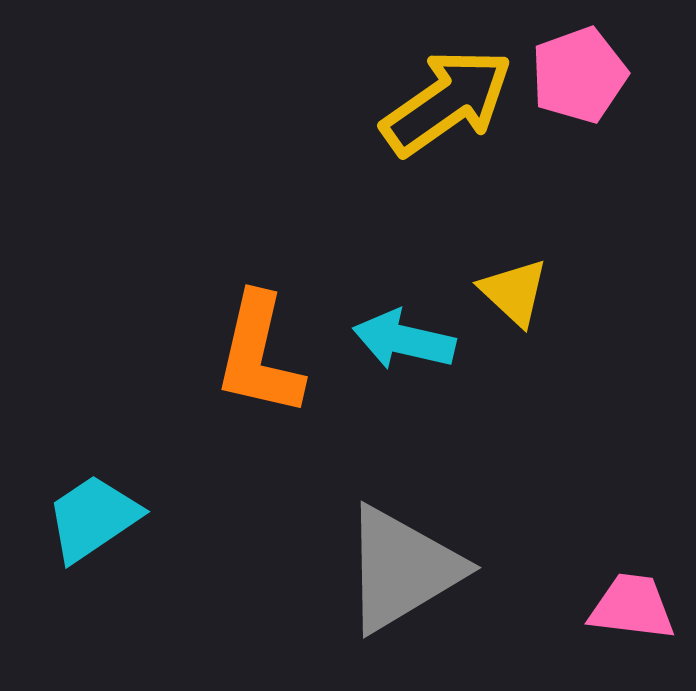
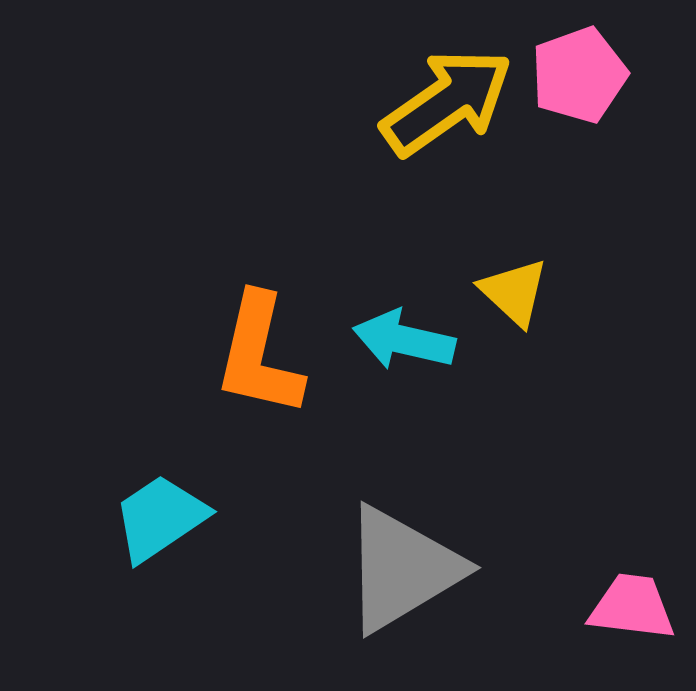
cyan trapezoid: moved 67 px right
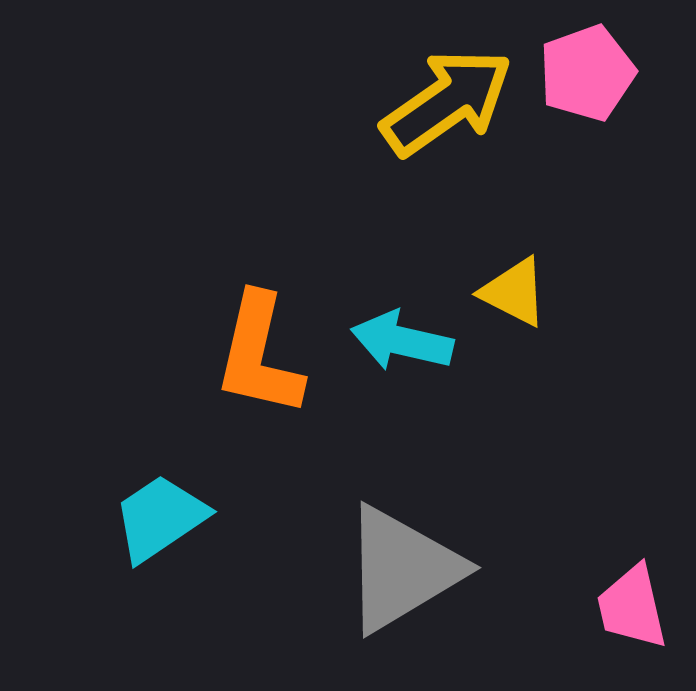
pink pentagon: moved 8 px right, 2 px up
yellow triangle: rotated 16 degrees counterclockwise
cyan arrow: moved 2 px left, 1 px down
pink trapezoid: rotated 110 degrees counterclockwise
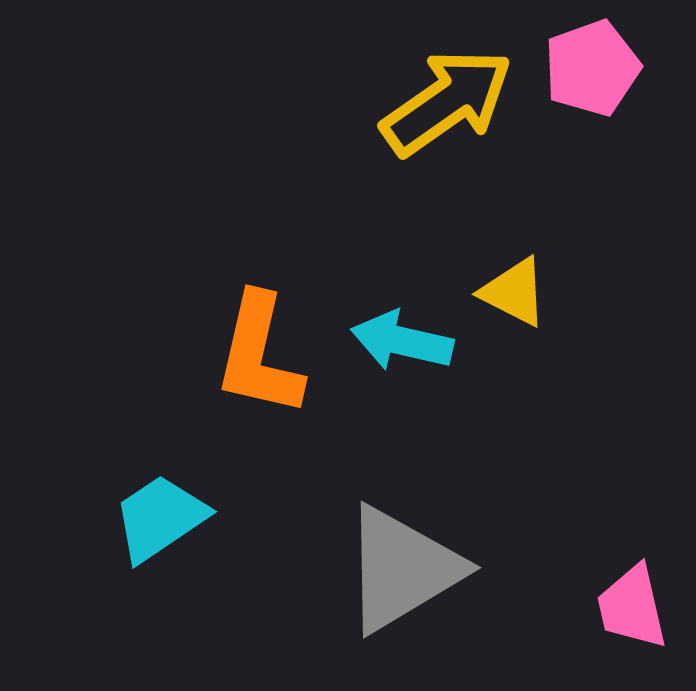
pink pentagon: moved 5 px right, 5 px up
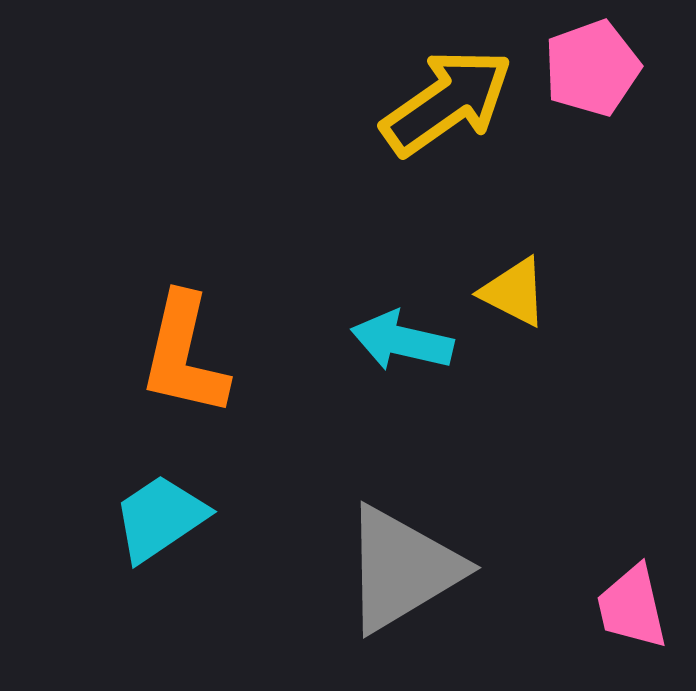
orange L-shape: moved 75 px left
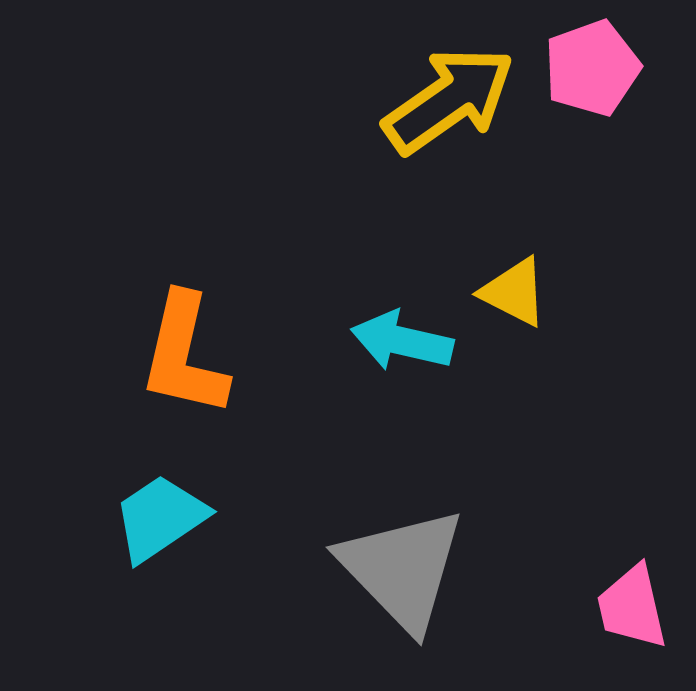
yellow arrow: moved 2 px right, 2 px up
gray triangle: rotated 43 degrees counterclockwise
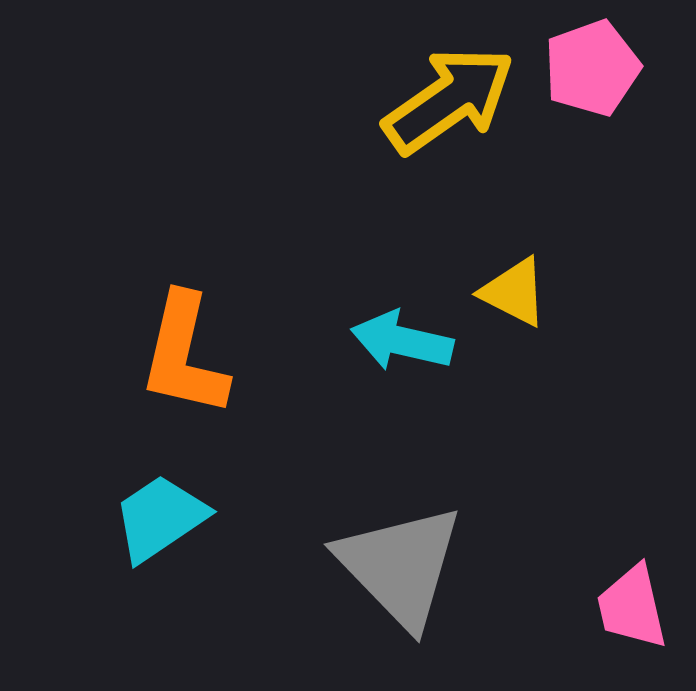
gray triangle: moved 2 px left, 3 px up
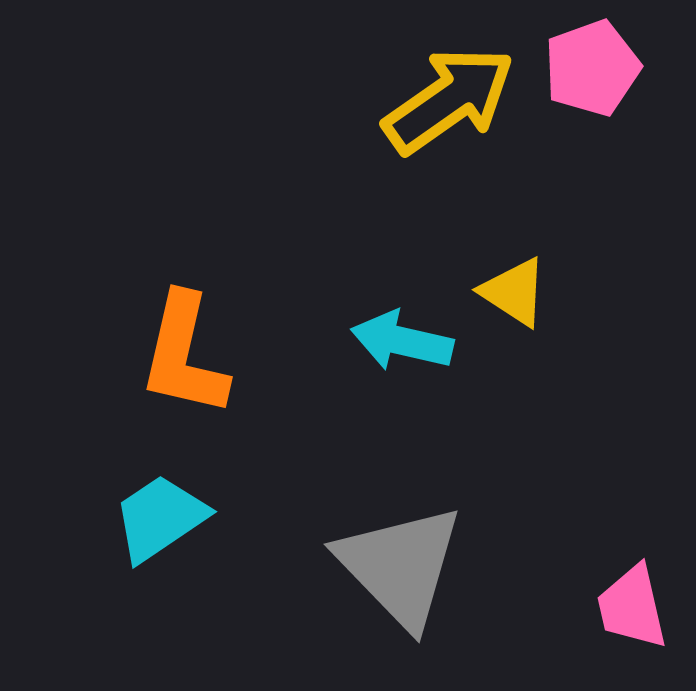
yellow triangle: rotated 6 degrees clockwise
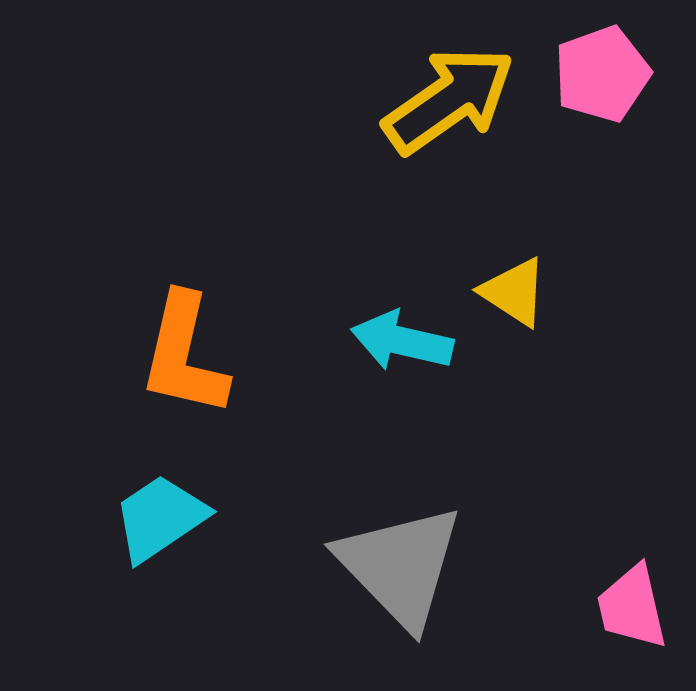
pink pentagon: moved 10 px right, 6 px down
